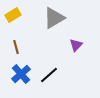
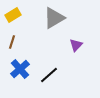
brown line: moved 4 px left, 5 px up; rotated 32 degrees clockwise
blue cross: moved 1 px left, 5 px up
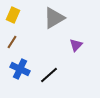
yellow rectangle: rotated 35 degrees counterclockwise
brown line: rotated 16 degrees clockwise
blue cross: rotated 24 degrees counterclockwise
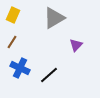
blue cross: moved 1 px up
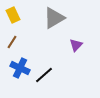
yellow rectangle: rotated 49 degrees counterclockwise
black line: moved 5 px left
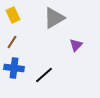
blue cross: moved 6 px left; rotated 18 degrees counterclockwise
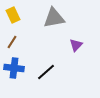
gray triangle: rotated 20 degrees clockwise
black line: moved 2 px right, 3 px up
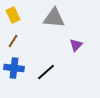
gray triangle: rotated 15 degrees clockwise
brown line: moved 1 px right, 1 px up
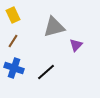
gray triangle: moved 9 px down; rotated 20 degrees counterclockwise
blue cross: rotated 12 degrees clockwise
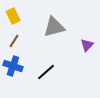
yellow rectangle: moved 1 px down
brown line: moved 1 px right
purple triangle: moved 11 px right
blue cross: moved 1 px left, 2 px up
